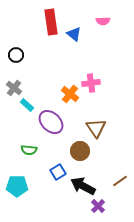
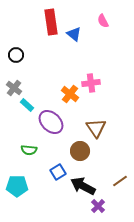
pink semicircle: rotated 64 degrees clockwise
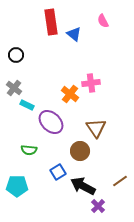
cyan rectangle: rotated 16 degrees counterclockwise
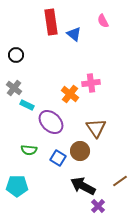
blue square: moved 14 px up; rotated 28 degrees counterclockwise
